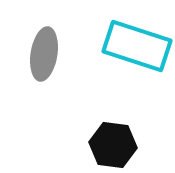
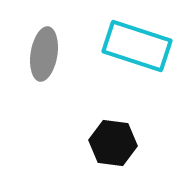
black hexagon: moved 2 px up
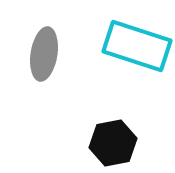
black hexagon: rotated 18 degrees counterclockwise
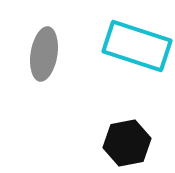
black hexagon: moved 14 px right
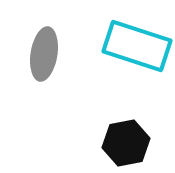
black hexagon: moved 1 px left
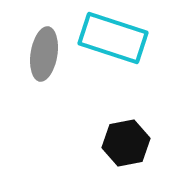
cyan rectangle: moved 24 px left, 8 px up
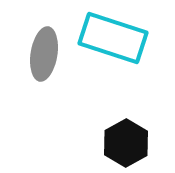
black hexagon: rotated 18 degrees counterclockwise
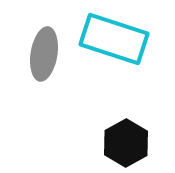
cyan rectangle: moved 1 px right, 1 px down
